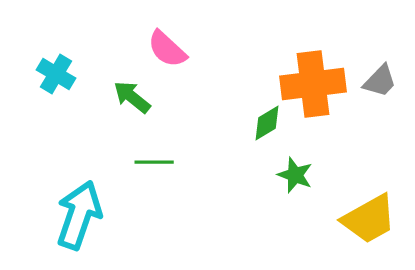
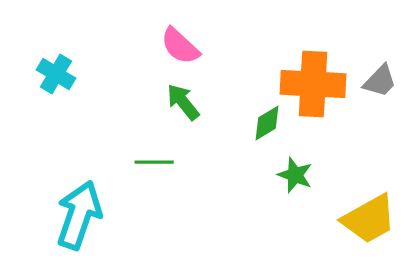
pink semicircle: moved 13 px right, 3 px up
orange cross: rotated 10 degrees clockwise
green arrow: moved 51 px right, 5 px down; rotated 12 degrees clockwise
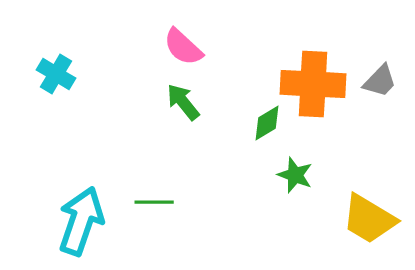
pink semicircle: moved 3 px right, 1 px down
green line: moved 40 px down
cyan arrow: moved 2 px right, 6 px down
yellow trapezoid: rotated 60 degrees clockwise
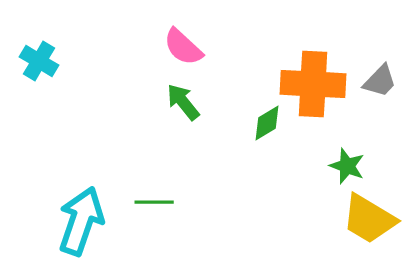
cyan cross: moved 17 px left, 13 px up
green star: moved 52 px right, 9 px up
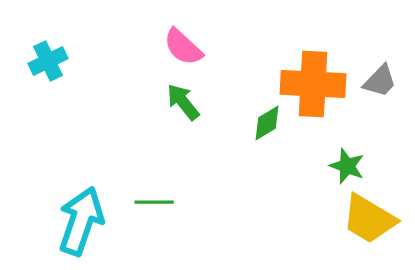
cyan cross: moved 9 px right; rotated 33 degrees clockwise
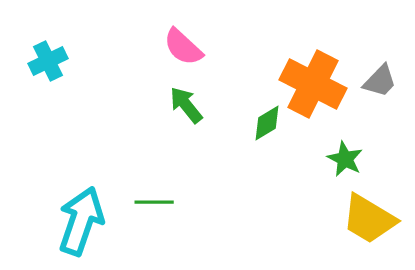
orange cross: rotated 24 degrees clockwise
green arrow: moved 3 px right, 3 px down
green star: moved 2 px left, 7 px up; rotated 6 degrees clockwise
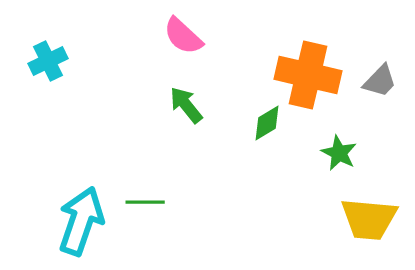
pink semicircle: moved 11 px up
orange cross: moved 5 px left, 9 px up; rotated 14 degrees counterclockwise
green star: moved 6 px left, 6 px up
green line: moved 9 px left
yellow trapezoid: rotated 26 degrees counterclockwise
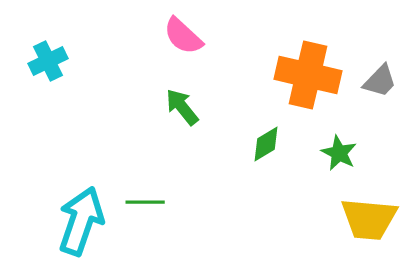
green arrow: moved 4 px left, 2 px down
green diamond: moved 1 px left, 21 px down
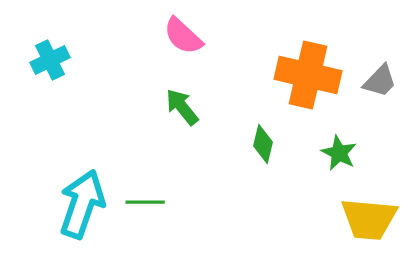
cyan cross: moved 2 px right, 1 px up
green diamond: moved 3 px left; rotated 45 degrees counterclockwise
cyan arrow: moved 1 px right, 17 px up
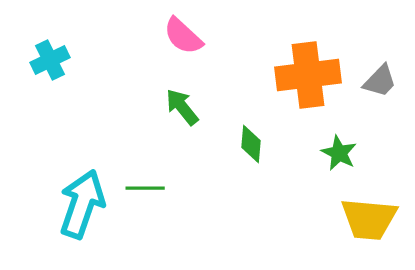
orange cross: rotated 20 degrees counterclockwise
green diamond: moved 12 px left; rotated 9 degrees counterclockwise
green line: moved 14 px up
